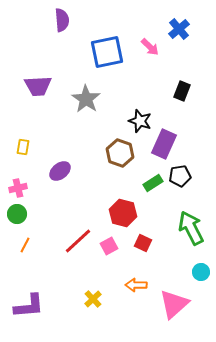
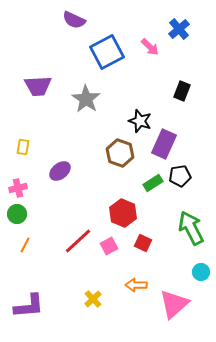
purple semicircle: moved 12 px right; rotated 120 degrees clockwise
blue square: rotated 16 degrees counterclockwise
red hexagon: rotated 8 degrees clockwise
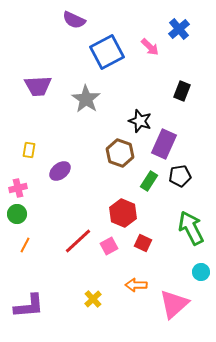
yellow rectangle: moved 6 px right, 3 px down
green rectangle: moved 4 px left, 2 px up; rotated 24 degrees counterclockwise
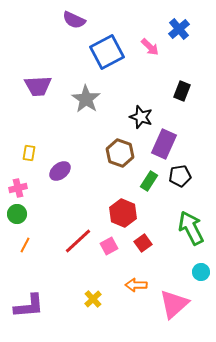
black star: moved 1 px right, 4 px up
yellow rectangle: moved 3 px down
red square: rotated 30 degrees clockwise
